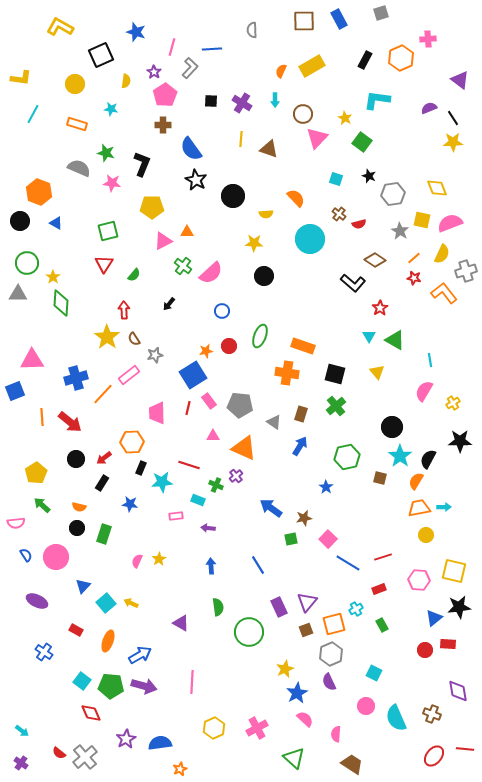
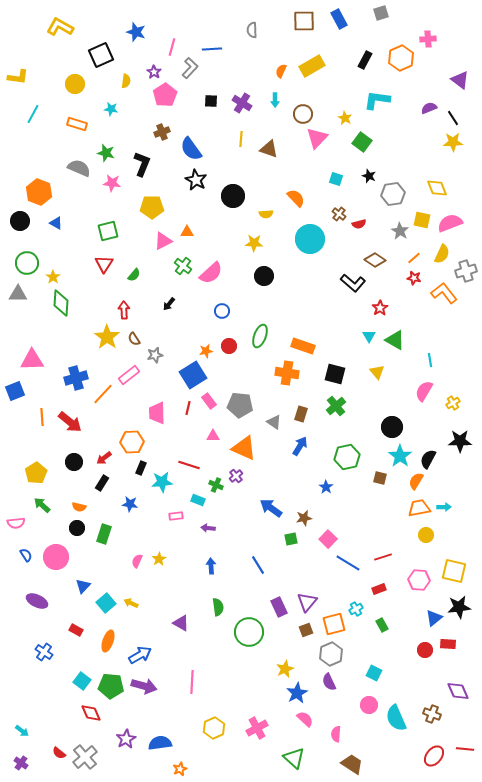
yellow L-shape at (21, 78): moved 3 px left, 1 px up
brown cross at (163, 125): moved 1 px left, 7 px down; rotated 21 degrees counterclockwise
black circle at (76, 459): moved 2 px left, 3 px down
purple diamond at (458, 691): rotated 15 degrees counterclockwise
pink circle at (366, 706): moved 3 px right, 1 px up
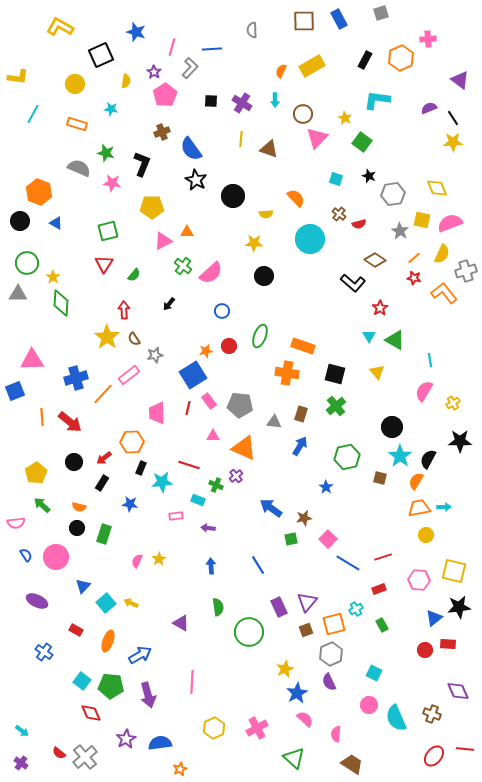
gray triangle at (274, 422): rotated 28 degrees counterclockwise
purple arrow at (144, 686): moved 4 px right, 9 px down; rotated 60 degrees clockwise
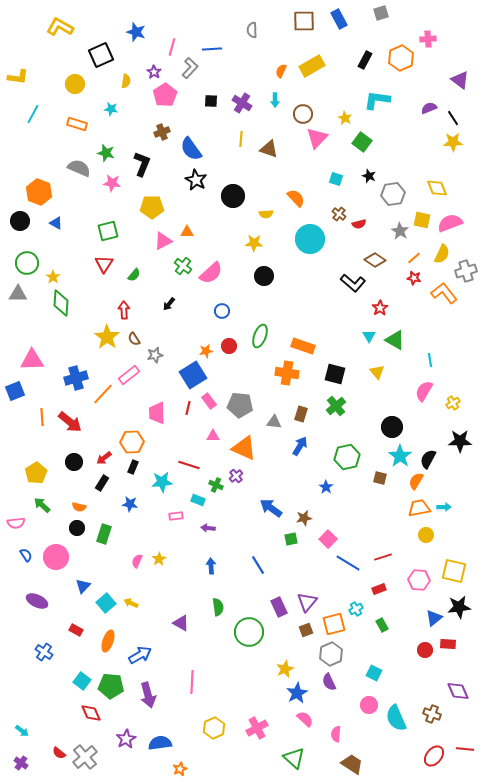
black rectangle at (141, 468): moved 8 px left, 1 px up
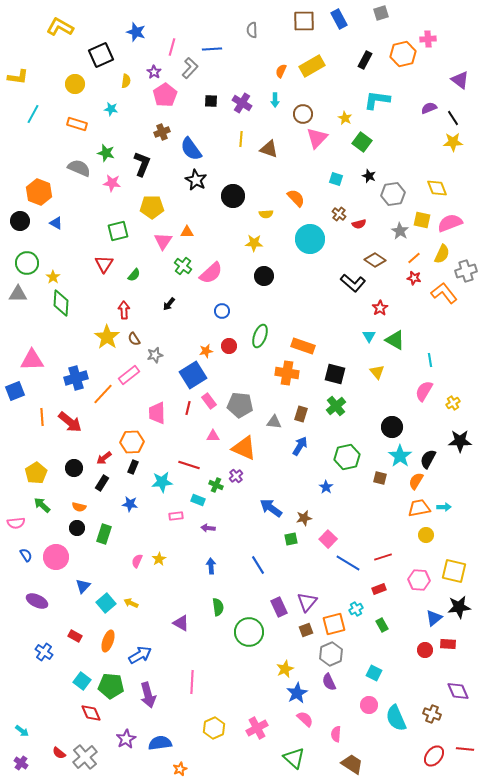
orange hexagon at (401, 58): moved 2 px right, 4 px up; rotated 10 degrees clockwise
green square at (108, 231): moved 10 px right
pink triangle at (163, 241): rotated 30 degrees counterclockwise
black circle at (74, 462): moved 6 px down
red rectangle at (76, 630): moved 1 px left, 6 px down
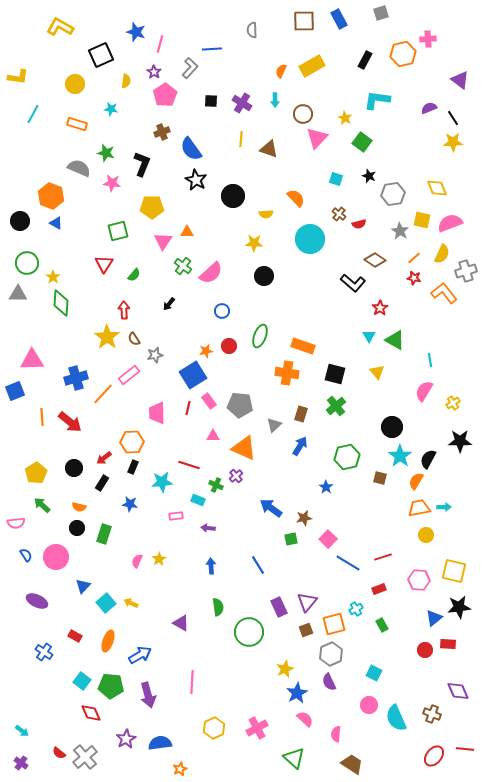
pink line at (172, 47): moved 12 px left, 3 px up
orange hexagon at (39, 192): moved 12 px right, 4 px down
gray triangle at (274, 422): moved 3 px down; rotated 49 degrees counterclockwise
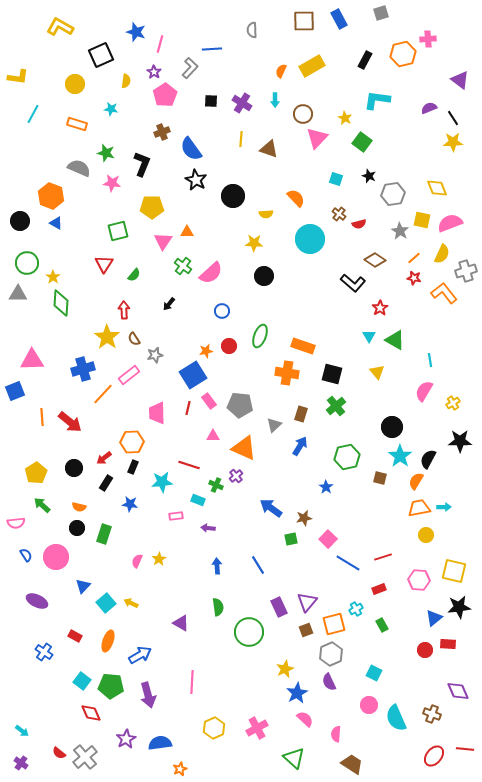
black square at (335, 374): moved 3 px left
blue cross at (76, 378): moved 7 px right, 9 px up
black rectangle at (102, 483): moved 4 px right
blue arrow at (211, 566): moved 6 px right
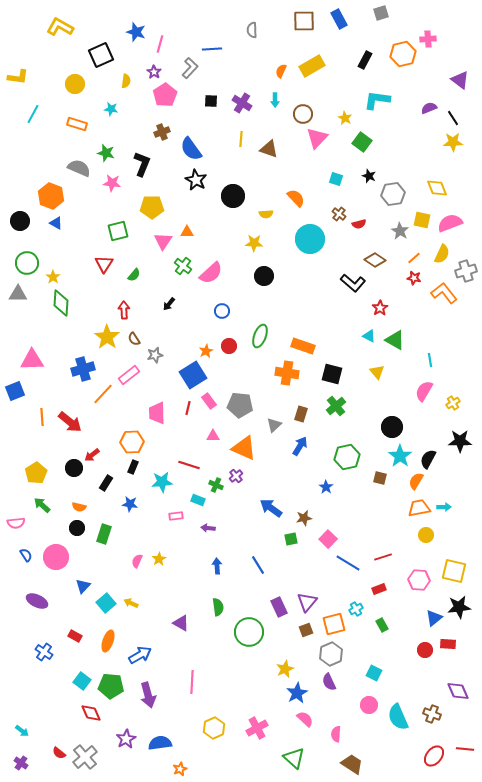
cyan triangle at (369, 336): rotated 32 degrees counterclockwise
orange star at (206, 351): rotated 16 degrees counterclockwise
red arrow at (104, 458): moved 12 px left, 3 px up
cyan semicircle at (396, 718): moved 2 px right, 1 px up
